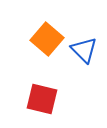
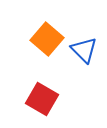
red square: rotated 16 degrees clockwise
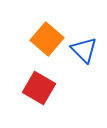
red square: moved 3 px left, 11 px up
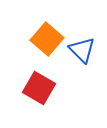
blue triangle: moved 2 px left
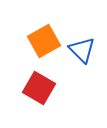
orange square: moved 3 px left, 2 px down; rotated 20 degrees clockwise
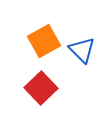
red square: moved 2 px right; rotated 16 degrees clockwise
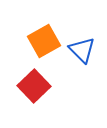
red square: moved 7 px left, 2 px up
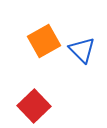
red square: moved 20 px down
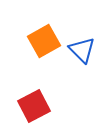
red square: rotated 16 degrees clockwise
